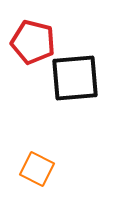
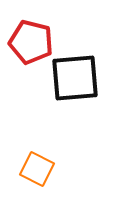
red pentagon: moved 2 px left
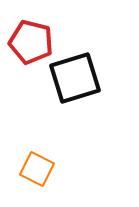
black square: rotated 12 degrees counterclockwise
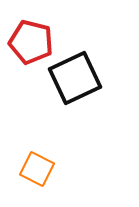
black square: rotated 8 degrees counterclockwise
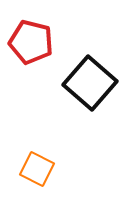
black square: moved 15 px right, 5 px down; rotated 24 degrees counterclockwise
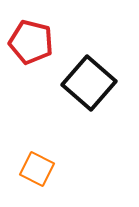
black square: moved 1 px left
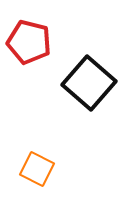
red pentagon: moved 2 px left
